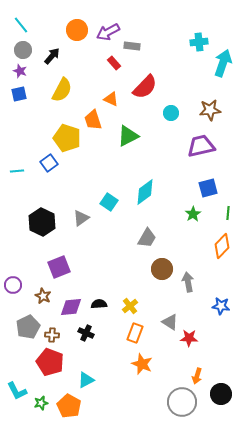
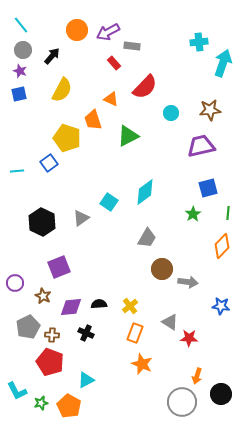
gray arrow at (188, 282): rotated 108 degrees clockwise
purple circle at (13, 285): moved 2 px right, 2 px up
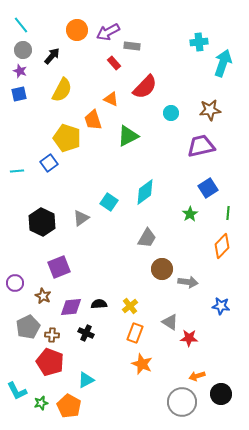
blue square at (208, 188): rotated 18 degrees counterclockwise
green star at (193, 214): moved 3 px left
orange arrow at (197, 376): rotated 56 degrees clockwise
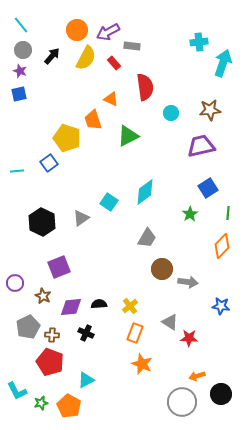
red semicircle at (145, 87): rotated 52 degrees counterclockwise
yellow semicircle at (62, 90): moved 24 px right, 32 px up
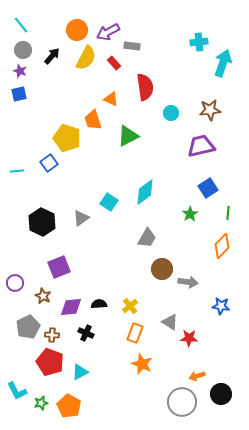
cyan triangle at (86, 380): moved 6 px left, 8 px up
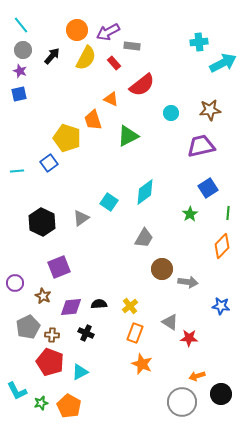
cyan arrow at (223, 63): rotated 44 degrees clockwise
red semicircle at (145, 87): moved 3 px left, 2 px up; rotated 60 degrees clockwise
gray trapezoid at (147, 238): moved 3 px left
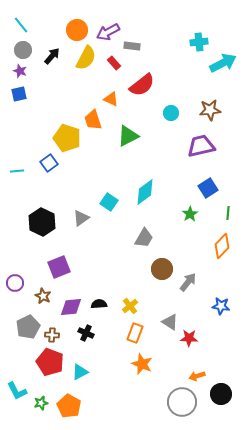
gray arrow at (188, 282): rotated 60 degrees counterclockwise
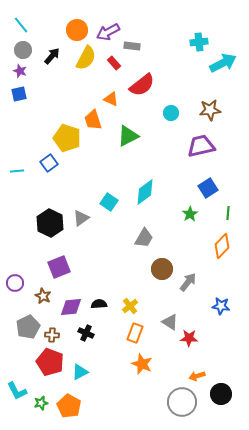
black hexagon at (42, 222): moved 8 px right, 1 px down
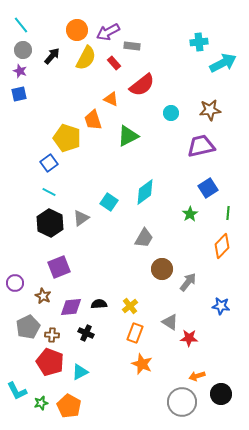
cyan line at (17, 171): moved 32 px right, 21 px down; rotated 32 degrees clockwise
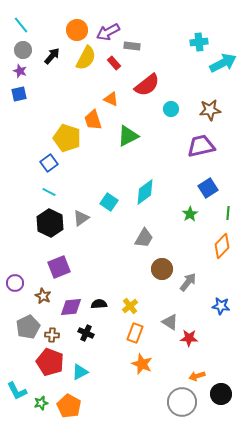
red semicircle at (142, 85): moved 5 px right
cyan circle at (171, 113): moved 4 px up
